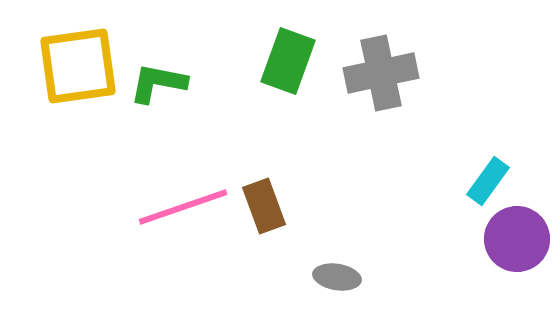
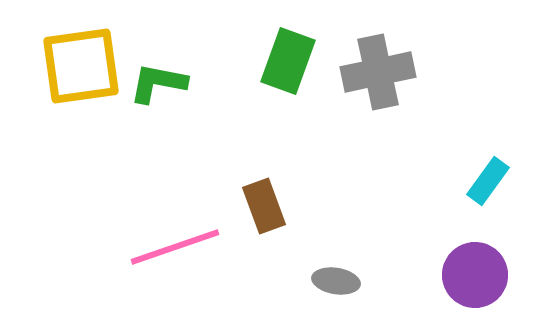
yellow square: moved 3 px right
gray cross: moved 3 px left, 1 px up
pink line: moved 8 px left, 40 px down
purple circle: moved 42 px left, 36 px down
gray ellipse: moved 1 px left, 4 px down
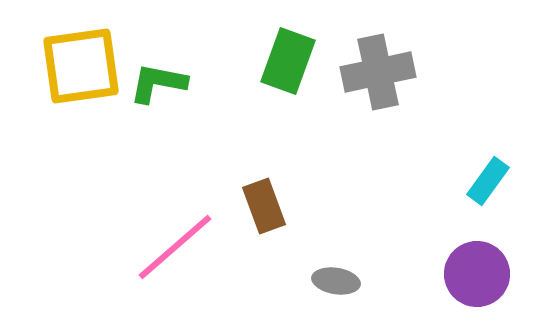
pink line: rotated 22 degrees counterclockwise
purple circle: moved 2 px right, 1 px up
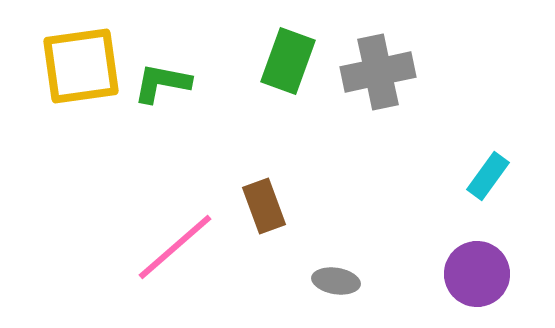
green L-shape: moved 4 px right
cyan rectangle: moved 5 px up
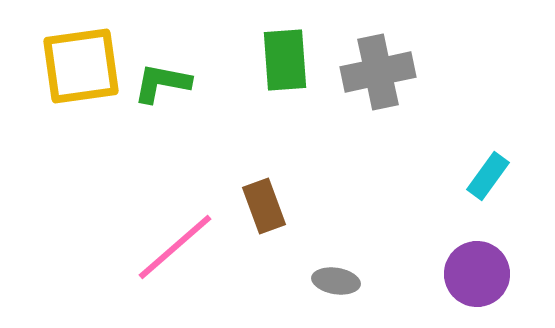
green rectangle: moved 3 px left, 1 px up; rotated 24 degrees counterclockwise
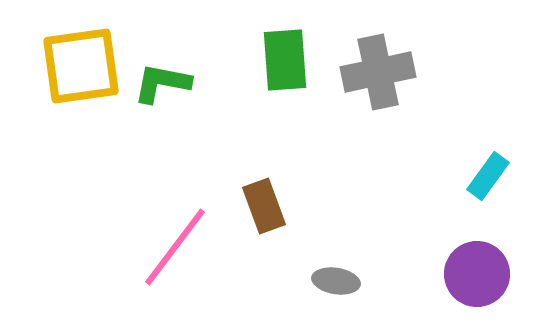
pink line: rotated 12 degrees counterclockwise
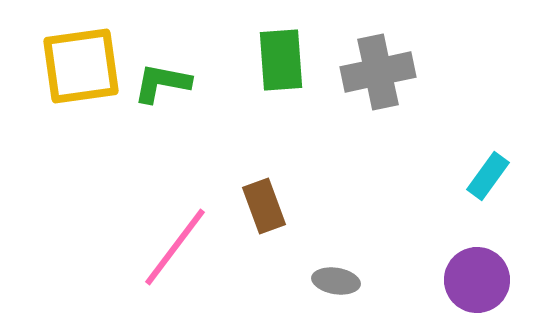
green rectangle: moved 4 px left
purple circle: moved 6 px down
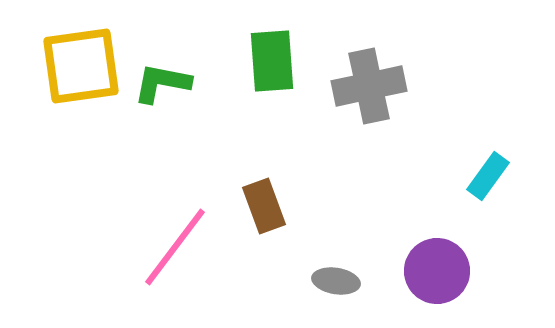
green rectangle: moved 9 px left, 1 px down
gray cross: moved 9 px left, 14 px down
purple circle: moved 40 px left, 9 px up
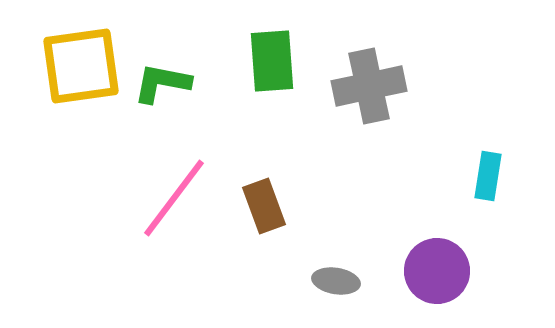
cyan rectangle: rotated 27 degrees counterclockwise
pink line: moved 1 px left, 49 px up
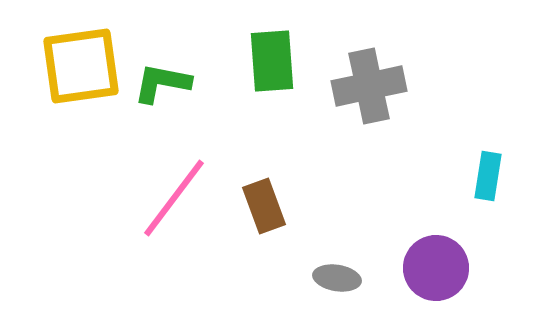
purple circle: moved 1 px left, 3 px up
gray ellipse: moved 1 px right, 3 px up
